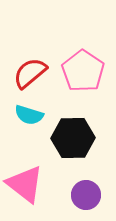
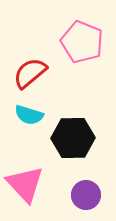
pink pentagon: moved 1 px left, 29 px up; rotated 12 degrees counterclockwise
pink triangle: rotated 9 degrees clockwise
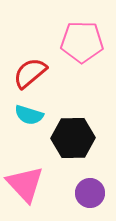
pink pentagon: rotated 21 degrees counterclockwise
purple circle: moved 4 px right, 2 px up
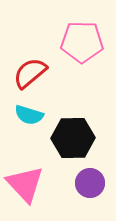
purple circle: moved 10 px up
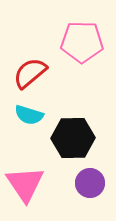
pink triangle: rotated 9 degrees clockwise
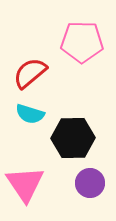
cyan semicircle: moved 1 px right, 1 px up
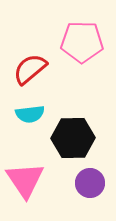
red semicircle: moved 4 px up
cyan semicircle: rotated 24 degrees counterclockwise
pink triangle: moved 4 px up
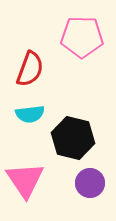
pink pentagon: moved 5 px up
red semicircle: rotated 150 degrees clockwise
black hexagon: rotated 15 degrees clockwise
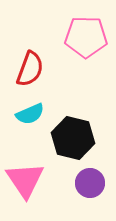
pink pentagon: moved 4 px right
cyan semicircle: rotated 16 degrees counterclockwise
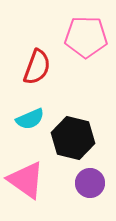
red semicircle: moved 7 px right, 2 px up
cyan semicircle: moved 5 px down
pink triangle: moved 1 px right; rotated 21 degrees counterclockwise
